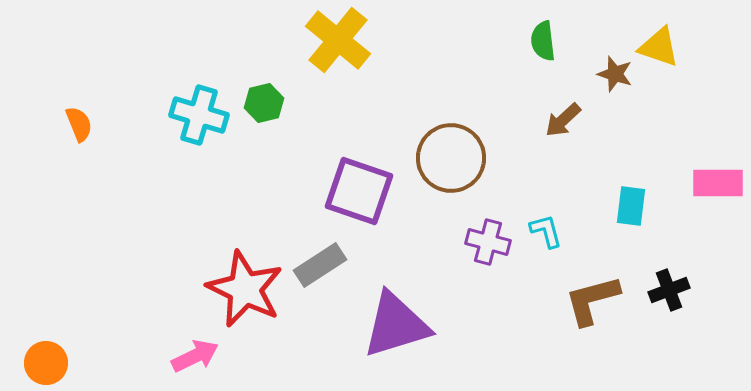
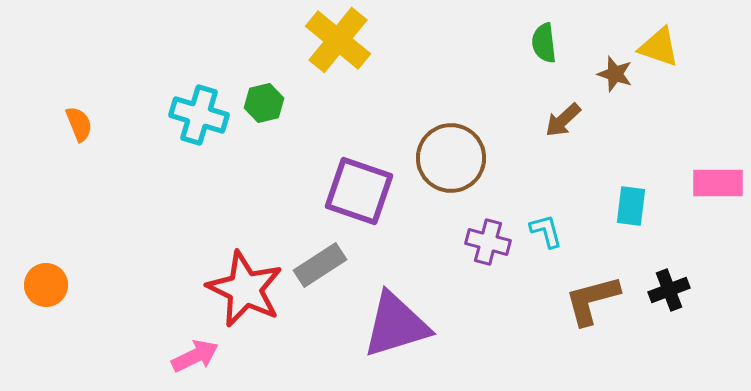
green semicircle: moved 1 px right, 2 px down
orange circle: moved 78 px up
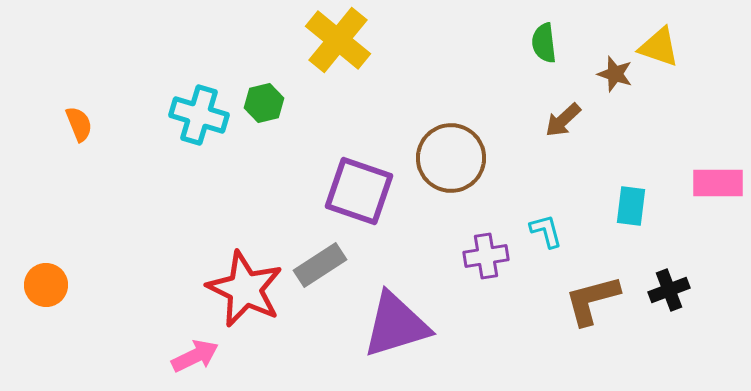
purple cross: moved 2 px left, 14 px down; rotated 24 degrees counterclockwise
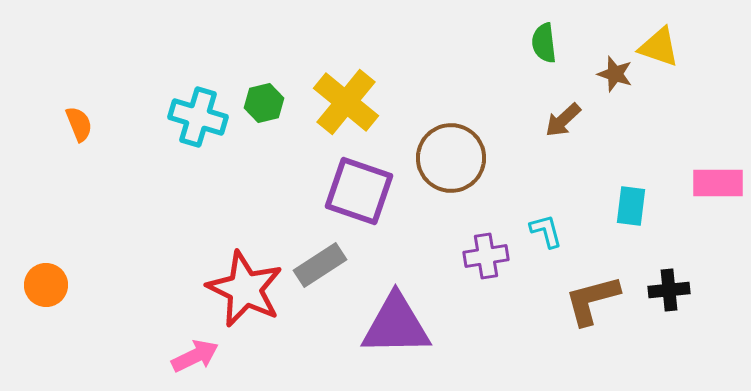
yellow cross: moved 8 px right, 62 px down
cyan cross: moved 1 px left, 2 px down
black cross: rotated 15 degrees clockwise
purple triangle: rotated 16 degrees clockwise
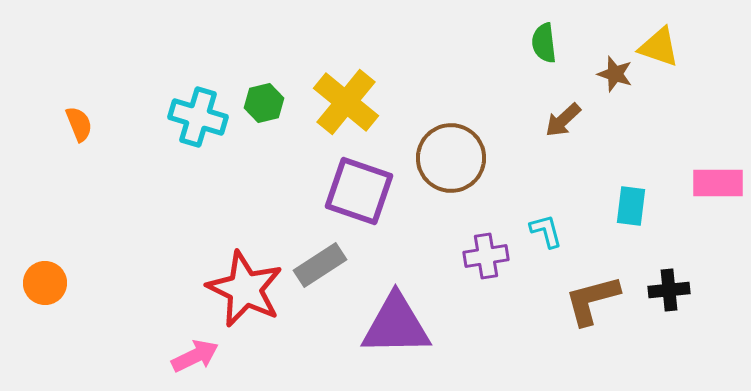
orange circle: moved 1 px left, 2 px up
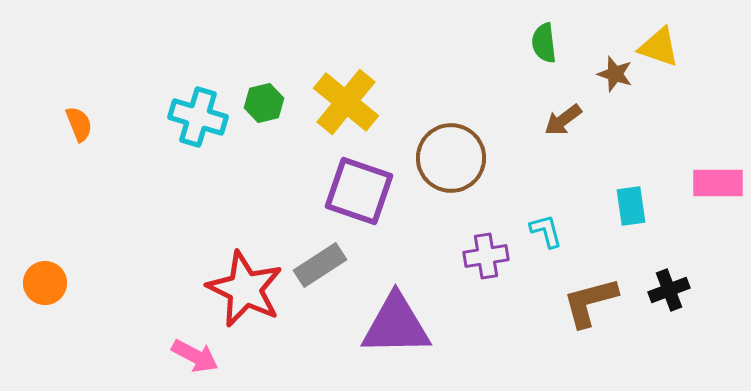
brown arrow: rotated 6 degrees clockwise
cyan rectangle: rotated 15 degrees counterclockwise
black cross: rotated 15 degrees counterclockwise
brown L-shape: moved 2 px left, 2 px down
pink arrow: rotated 54 degrees clockwise
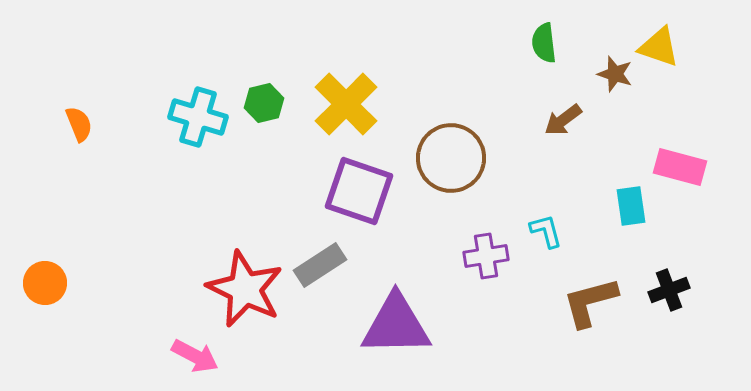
yellow cross: moved 2 px down; rotated 6 degrees clockwise
pink rectangle: moved 38 px left, 16 px up; rotated 15 degrees clockwise
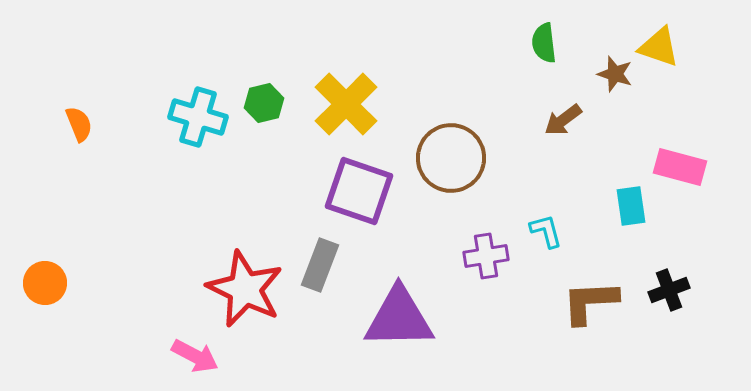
gray rectangle: rotated 36 degrees counterclockwise
brown L-shape: rotated 12 degrees clockwise
purple triangle: moved 3 px right, 7 px up
